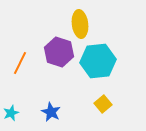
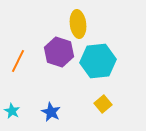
yellow ellipse: moved 2 px left
orange line: moved 2 px left, 2 px up
cyan star: moved 1 px right, 2 px up; rotated 21 degrees counterclockwise
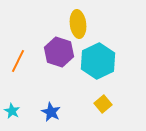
cyan hexagon: rotated 20 degrees counterclockwise
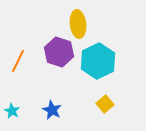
yellow square: moved 2 px right
blue star: moved 1 px right, 2 px up
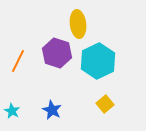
purple hexagon: moved 2 px left, 1 px down
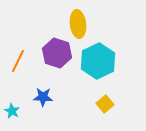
blue star: moved 9 px left, 13 px up; rotated 24 degrees counterclockwise
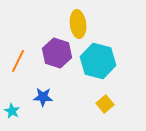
cyan hexagon: rotated 20 degrees counterclockwise
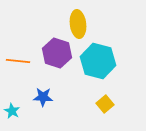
orange line: rotated 70 degrees clockwise
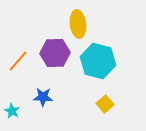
purple hexagon: moved 2 px left; rotated 20 degrees counterclockwise
orange line: rotated 55 degrees counterclockwise
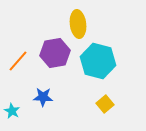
purple hexagon: rotated 8 degrees counterclockwise
